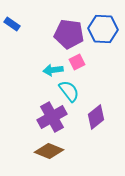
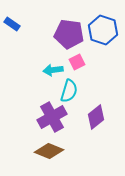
blue hexagon: moved 1 px down; rotated 16 degrees clockwise
cyan semicircle: rotated 55 degrees clockwise
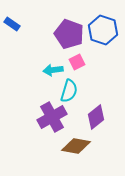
purple pentagon: rotated 12 degrees clockwise
brown diamond: moved 27 px right, 5 px up; rotated 12 degrees counterclockwise
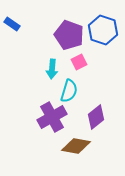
purple pentagon: moved 1 px down
pink square: moved 2 px right
cyan arrow: moved 1 px left, 1 px up; rotated 78 degrees counterclockwise
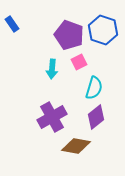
blue rectangle: rotated 21 degrees clockwise
cyan semicircle: moved 25 px right, 3 px up
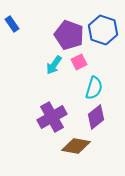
cyan arrow: moved 2 px right, 4 px up; rotated 30 degrees clockwise
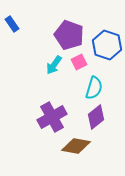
blue hexagon: moved 4 px right, 15 px down
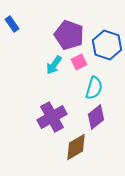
brown diamond: moved 1 px down; rotated 40 degrees counterclockwise
